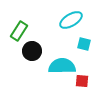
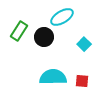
cyan ellipse: moved 9 px left, 3 px up
cyan square: rotated 32 degrees clockwise
black circle: moved 12 px right, 14 px up
cyan semicircle: moved 9 px left, 11 px down
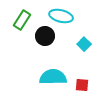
cyan ellipse: moved 1 px left, 1 px up; rotated 45 degrees clockwise
green rectangle: moved 3 px right, 11 px up
black circle: moved 1 px right, 1 px up
red square: moved 4 px down
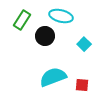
cyan semicircle: rotated 20 degrees counterclockwise
